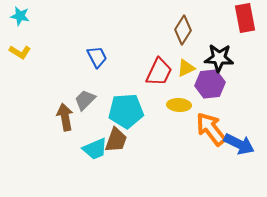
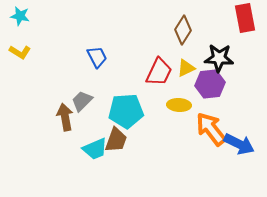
gray trapezoid: moved 3 px left, 1 px down
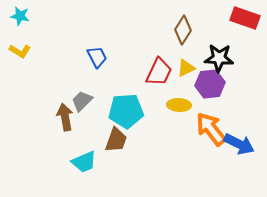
red rectangle: rotated 60 degrees counterclockwise
yellow L-shape: moved 1 px up
cyan trapezoid: moved 11 px left, 13 px down
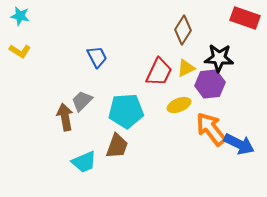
yellow ellipse: rotated 25 degrees counterclockwise
brown trapezoid: moved 1 px right, 6 px down
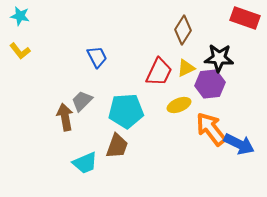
yellow L-shape: rotated 20 degrees clockwise
cyan trapezoid: moved 1 px right, 1 px down
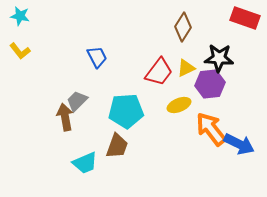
brown diamond: moved 3 px up
red trapezoid: rotated 12 degrees clockwise
gray trapezoid: moved 5 px left
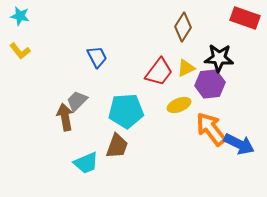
cyan trapezoid: moved 1 px right
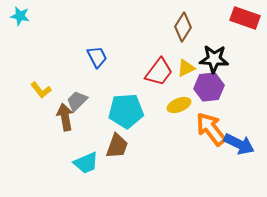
yellow L-shape: moved 21 px right, 39 px down
black star: moved 5 px left, 1 px down
purple hexagon: moved 1 px left, 3 px down
